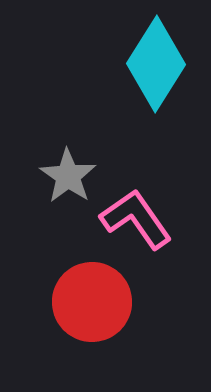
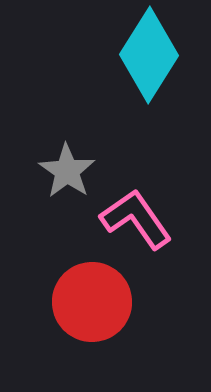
cyan diamond: moved 7 px left, 9 px up
gray star: moved 1 px left, 5 px up
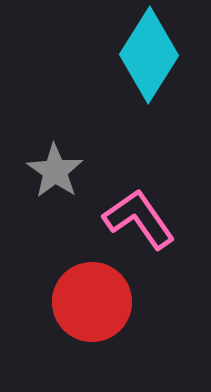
gray star: moved 12 px left
pink L-shape: moved 3 px right
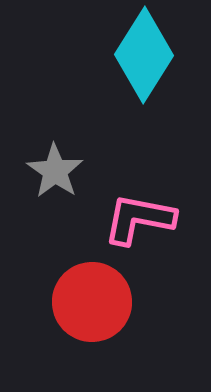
cyan diamond: moved 5 px left
pink L-shape: rotated 44 degrees counterclockwise
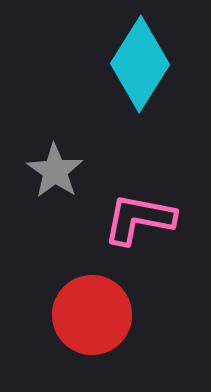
cyan diamond: moved 4 px left, 9 px down
red circle: moved 13 px down
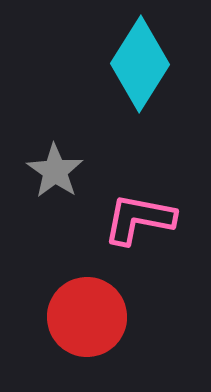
red circle: moved 5 px left, 2 px down
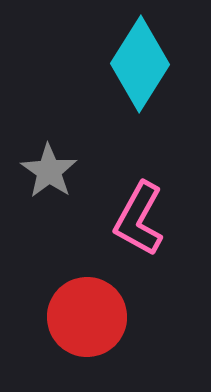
gray star: moved 6 px left
pink L-shape: rotated 72 degrees counterclockwise
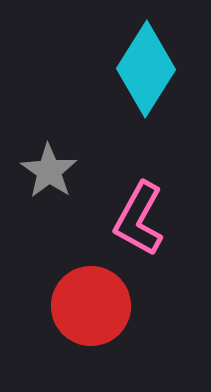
cyan diamond: moved 6 px right, 5 px down
red circle: moved 4 px right, 11 px up
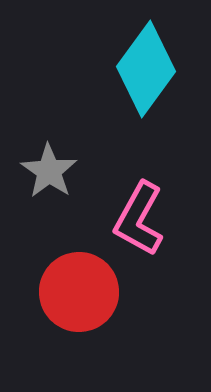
cyan diamond: rotated 4 degrees clockwise
red circle: moved 12 px left, 14 px up
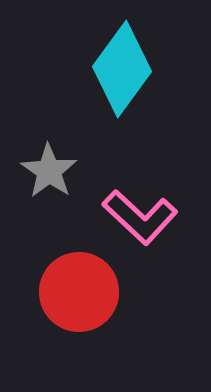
cyan diamond: moved 24 px left
pink L-shape: moved 1 px right, 2 px up; rotated 76 degrees counterclockwise
